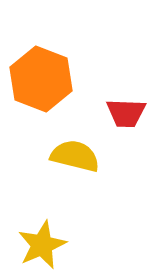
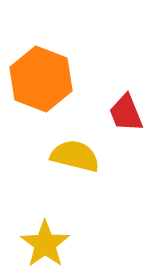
red trapezoid: rotated 66 degrees clockwise
yellow star: moved 3 px right, 1 px up; rotated 12 degrees counterclockwise
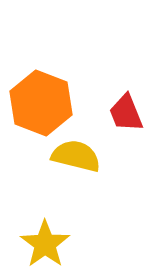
orange hexagon: moved 24 px down
yellow semicircle: moved 1 px right
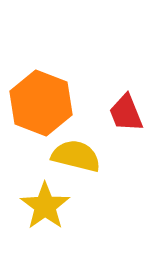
yellow star: moved 38 px up
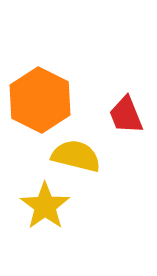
orange hexagon: moved 1 px left, 3 px up; rotated 6 degrees clockwise
red trapezoid: moved 2 px down
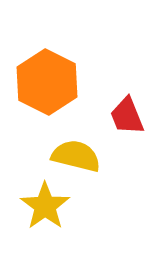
orange hexagon: moved 7 px right, 18 px up
red trapezoid: moved 1 px right, 1 px down
